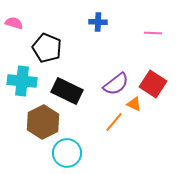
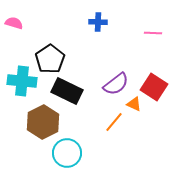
black pentagon: moved 3 px right, 11 px down; rotated 16 degrees clockwise
red square: moved 1 px right, 3 px down
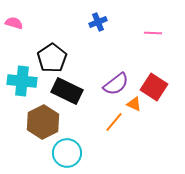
blue cross: rotated 24 degrees counterclockwise
black pentagon: moved 2 px right, 1 px up
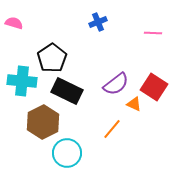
orange line: moved 2 px left, 7 px down
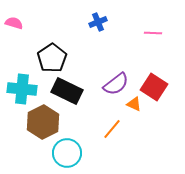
cyan cross: moved 8 px down
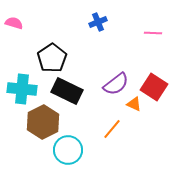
cyan circle: moved 1 px right, 3 px up
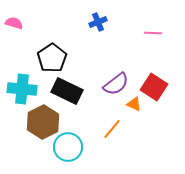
cyan circle: moved 3 px up
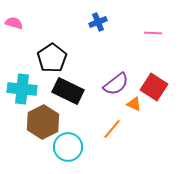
black rectangle: moved 1 px right
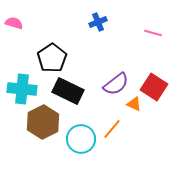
pink line: rotated 12 degrees clockwise
cyan circle: moved 13 px right, 8 px up
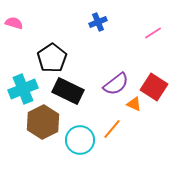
pink line: rotated 48 degrees counterclockwise
cyan cross: moved 1 px right; rotated 28 degrees counterclockwise
cyan circle: moved 1 px left, 1 px down
